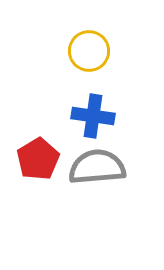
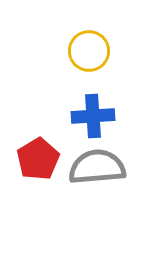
blue cross: rotated 12 degrees counterclockwise
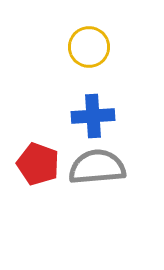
yellow circle: moved 4 px up
red pentagon: moved 5 px down; rotated 21 degrees counterclockwise
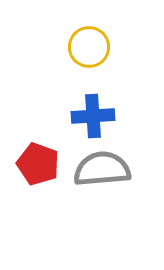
gray semicircle: moved 5 px right, 2 px down
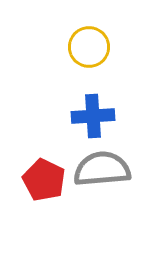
red pentagon: moved 6 px right, 16 px down; rotated 6 degrees clockwise
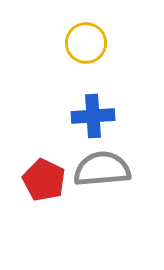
yellow circle: moved 3 px left, 4 px up
